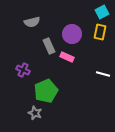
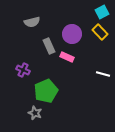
yellow rectangle: rotated 56 degrees counterclockwise
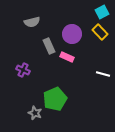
green pentagon: moved 9 px right, 8 px down
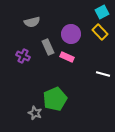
purple circle: moved 1 px left
gray rectangle: moved 1 px left, 1 px down
purple cross: moved 14 px up
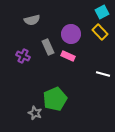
gray semicircle: moved 2 px up
pink rectangle: moved 1 px right, 1 px up
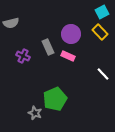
gray semicircle: moved 21 px left, 3 px down
white line: rotated 32 degrees clockwise
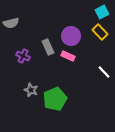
purple circle: moved 2 px down
white line: moved 1 px right, 2 px up
gray star: moved 4 px left, 23 px up
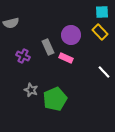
cyan square: rotated 24 degrees clockwise
purple circle: moved 1 px up
pink rectangle: moved 2 px left, 2 px down
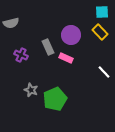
purple cross: moved 2 px left, 1 px up
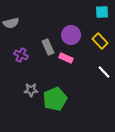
yellow rectangle: moved 9 px down
gray star: rotated 24 degrees counterclockwise
